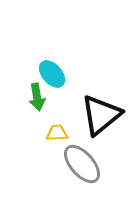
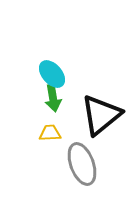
green arrow: moved 16 px right, 1 px down
yellow trapezoid: moved 7 px left
gray ellipse: rotated 21 degrees clockwise
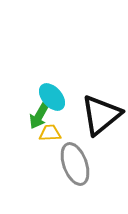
cyan ellipse: moved 23 px down
green arrow: moved 14 px left, 18 px down; rotated 40 degrees clockwise
gray ellipse: moved 7 px left
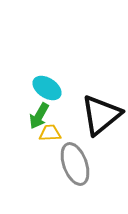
cyan ellipse: moved 5 px left, 9 px up; rotated 16 degrees counterclockwise
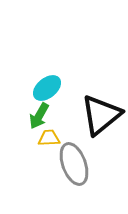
cyan ellipse: rotated 72 degrees counterclockwise
yellow trapezoid: moved 1 px left, 5 px down
gray ellipse: moved 1 px left
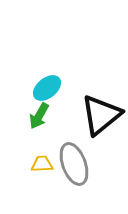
yellow trapezoid: moved 7 px left, 26 px down
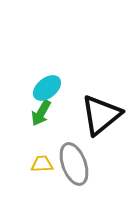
green arrow: moved 2 px right, 3 px up
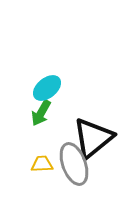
black triangle: moved 8 px left, 23 px down
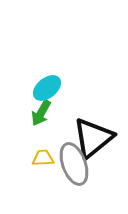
yellow trapezoid: moved 1 px right, 6 px up
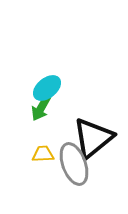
green arrow: moved 5 px up
yellow trapezoid: moved 4 px up
